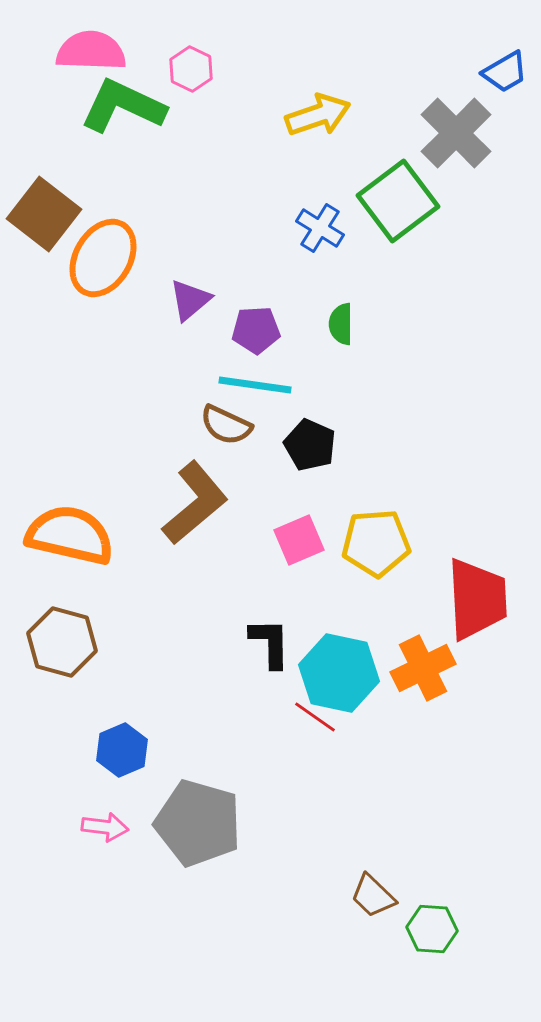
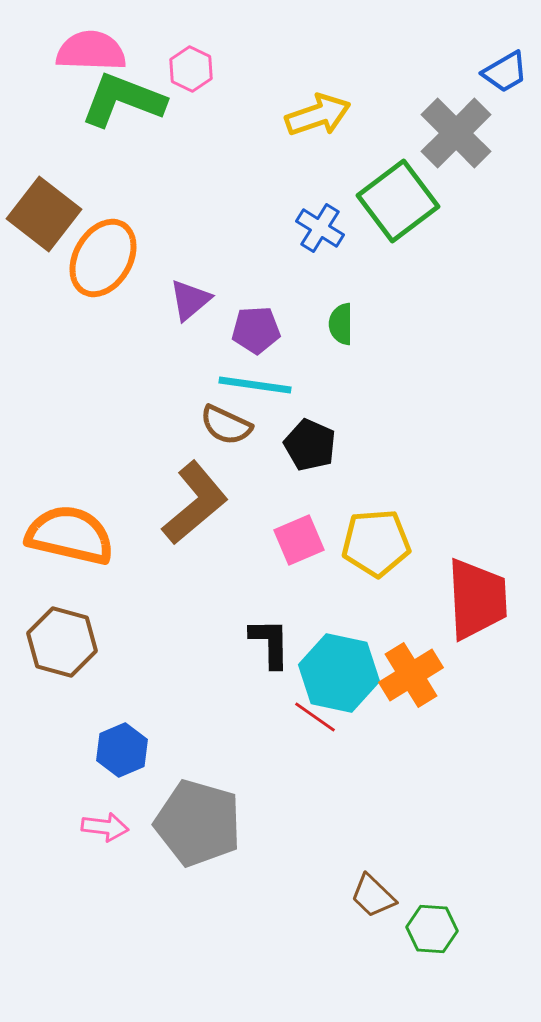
green L-shape: moved 6 px up; rotated 4 degrees counterclockwise
orange cross: moved 12 px left, 7 px down; rotated 6 degrees counterclockwise
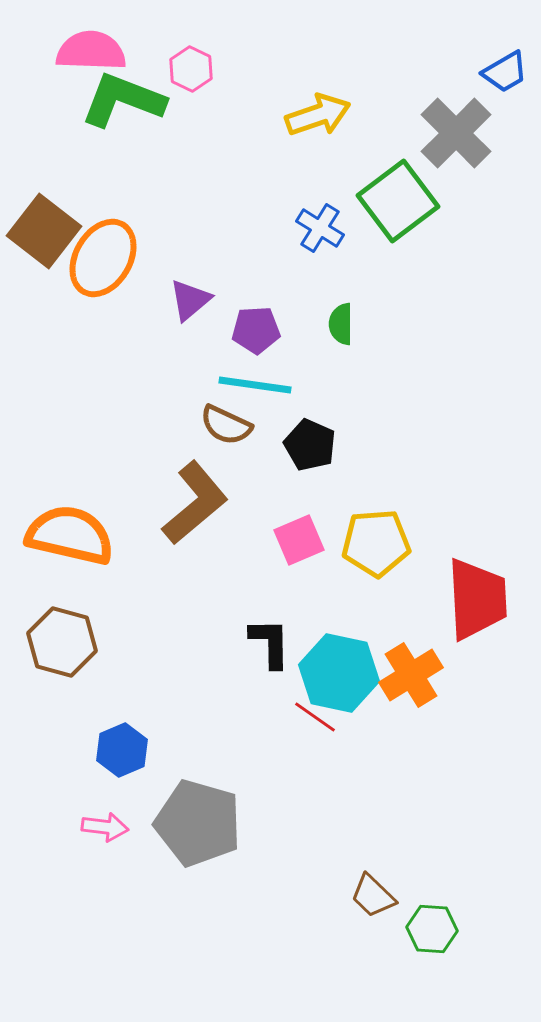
brown square: moved 17 px down
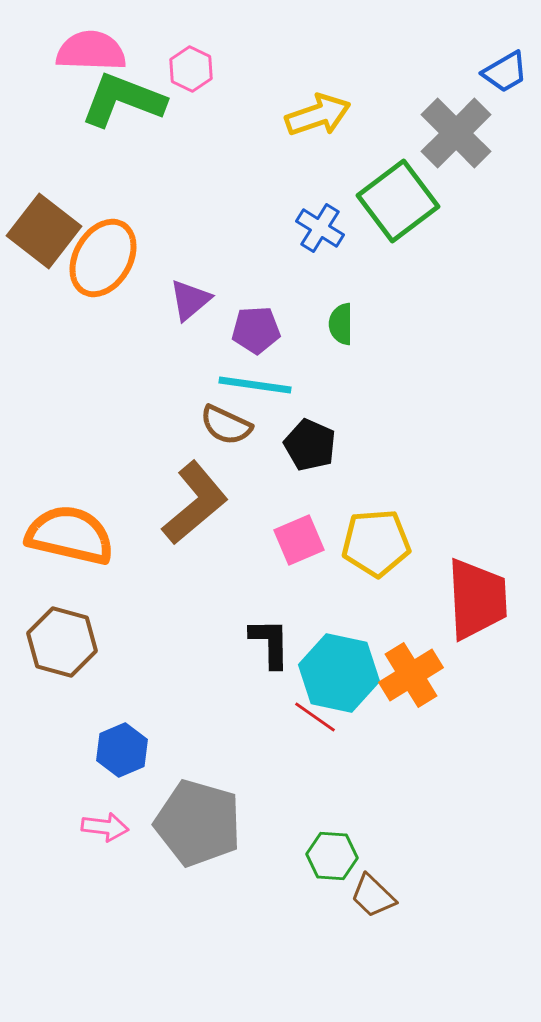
green hexagon: moved 100 px left, 73 px up
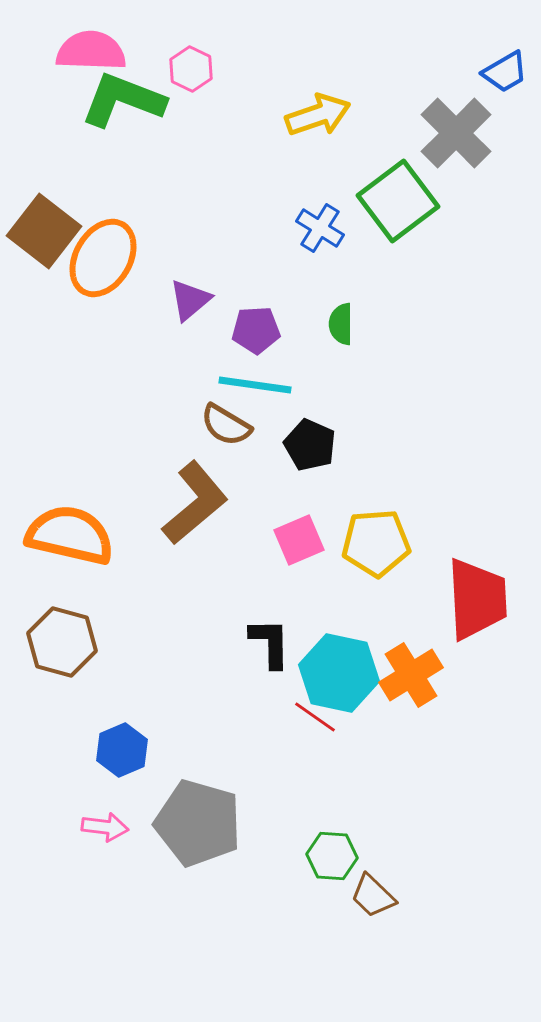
brown semicircle: rotated 6 degrees clockwise
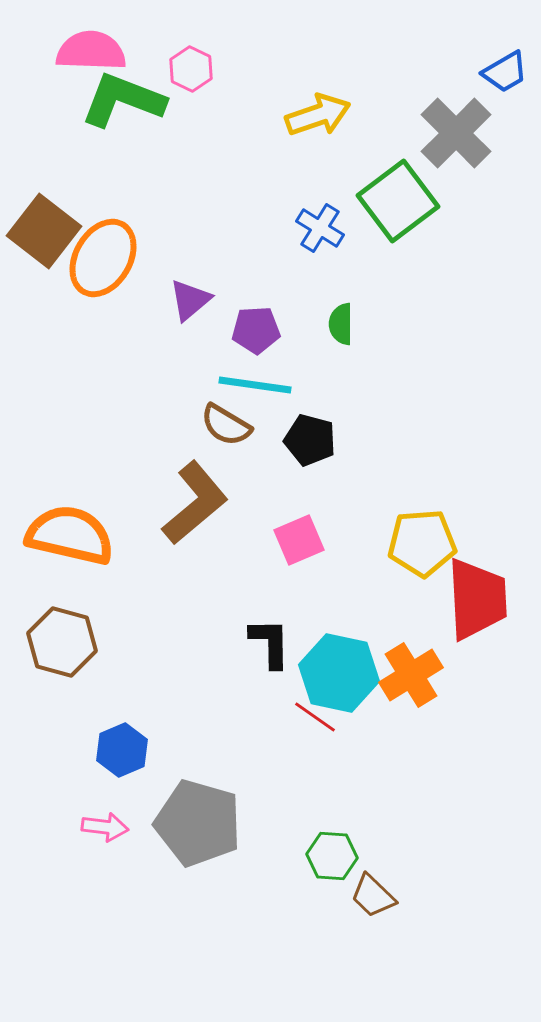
black pentagon: moved 5 px up; rotated 9 degrees counterclockwise
yellow pentagon: moved 46 px right
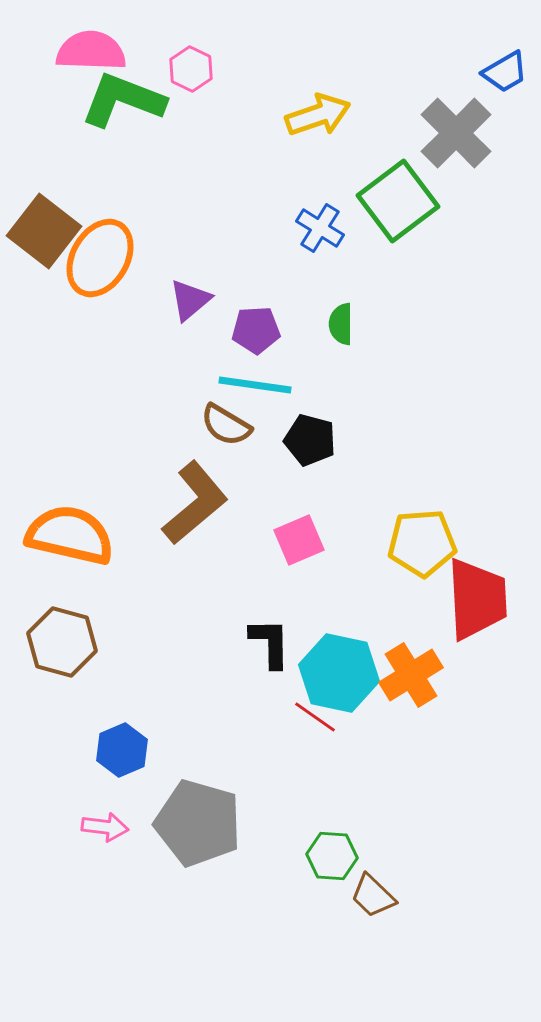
orange ellipse: moved 3 px left
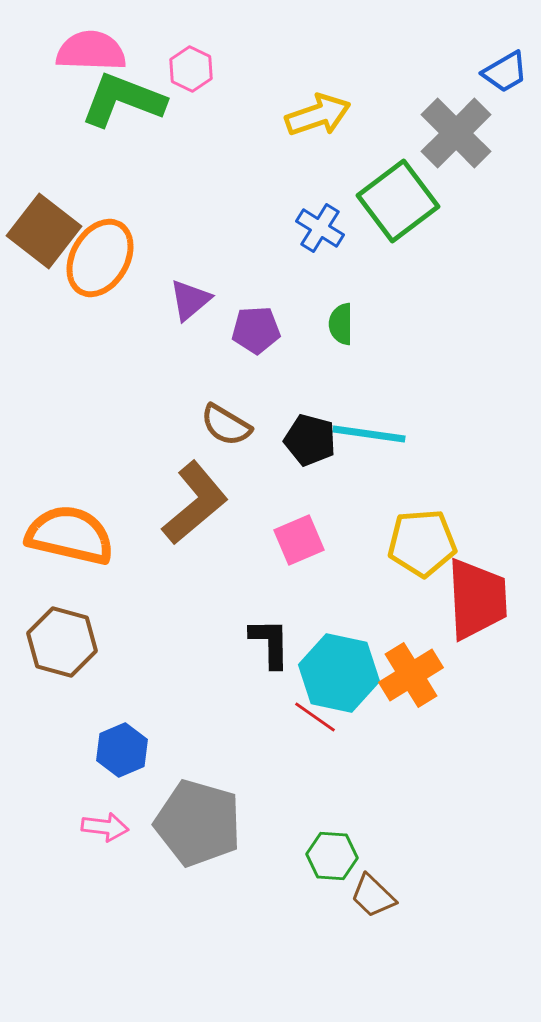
cyan line: moved 114 px right, 49 px down
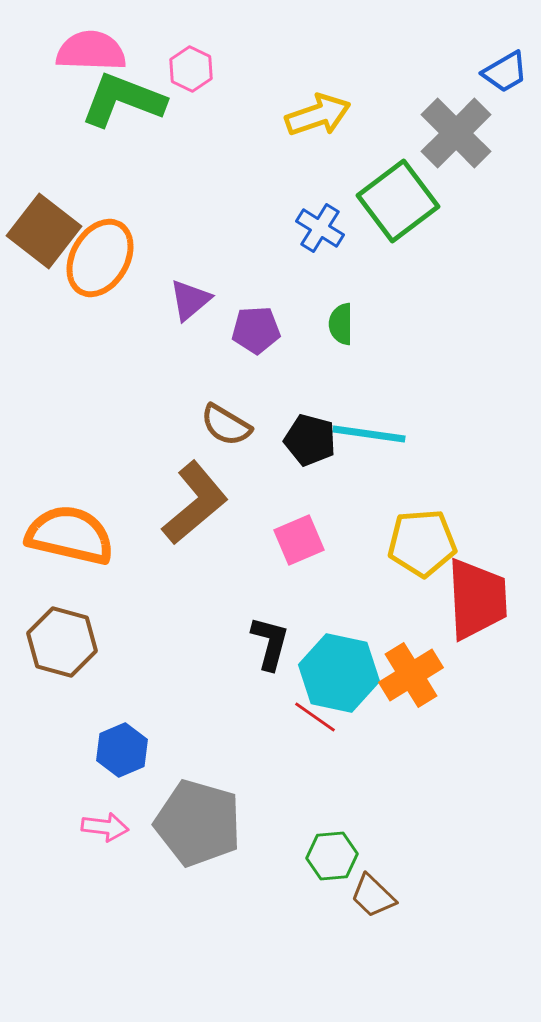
black L-shape: rotated 16 degrees clockwise
green hexagon: rotated 9 degrees counterclockwise
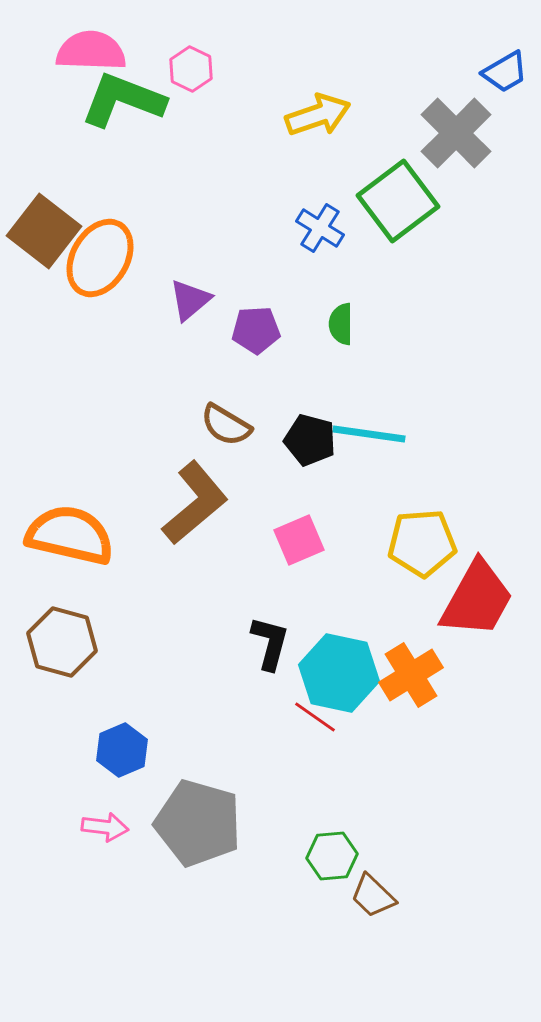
red trapezoid: rotated 32 degrees clockwise
